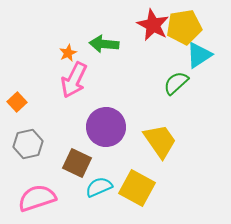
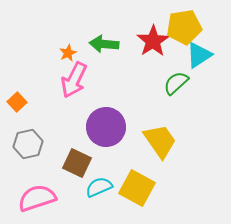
red star: moved 16 px down; rotated 12 degrees clockwise
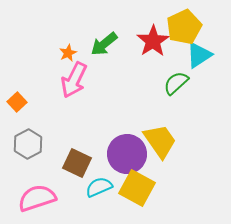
yellow pentagon: rotated 16 degrees counterclockwise
green arrow: rotated 44 degrees counterclockwise
purple circle: moved 21 px right, 27 px down
gray hexagon: rotated 16 degrees counterclockwise
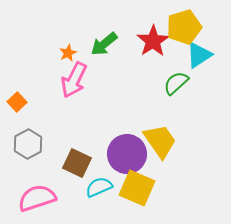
yellow pentagon: rotated 8 degrees clockwise
yellow square: rotated 6 degrees counterclockwise
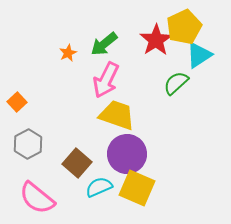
yellow pentagon: rotated 8 degrees counterclockwise
red star: moved 3 px right, 1 px up
pink arrow: moved 32 px right
yellow trapezoid: moved 43 px left, 26 px up; rotated 36 degrees counterclockwise
brown square: rotated 16 degrees clockwise
pink semicircle: rotated 123 degrees counterclockwise
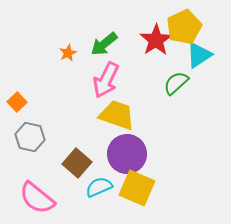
gray hexagon: moved 2 px right, 7 px up; rotated 20 degrees counterclockwise
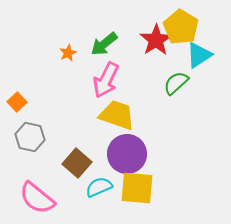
yellow pentagon: moved 3 px left; rotated 16 degrees counterclockwise
yellow square: rotated 18 degrees counterclockwise
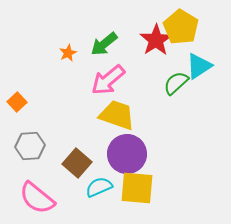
cyan triangle: moved 11 px down
pink arrow: moved 2 px right; rotated 24 degrees clockwise
gray hexagon: moved 9 px down; rotated 16 degrees counterclockwise
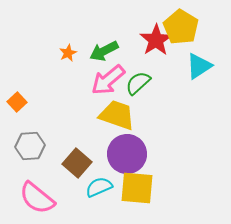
green arrow: moved 7 px down; rotated 12 degrees clockwise
green semicircle: moved 38 px left
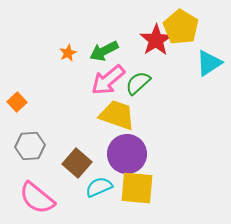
cyan triangle: moved 10 px right, 3 px up
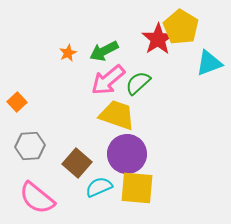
red star: moved 2 px right, 1 px up
cyan triangle: rotated 12 degrees clockwise
